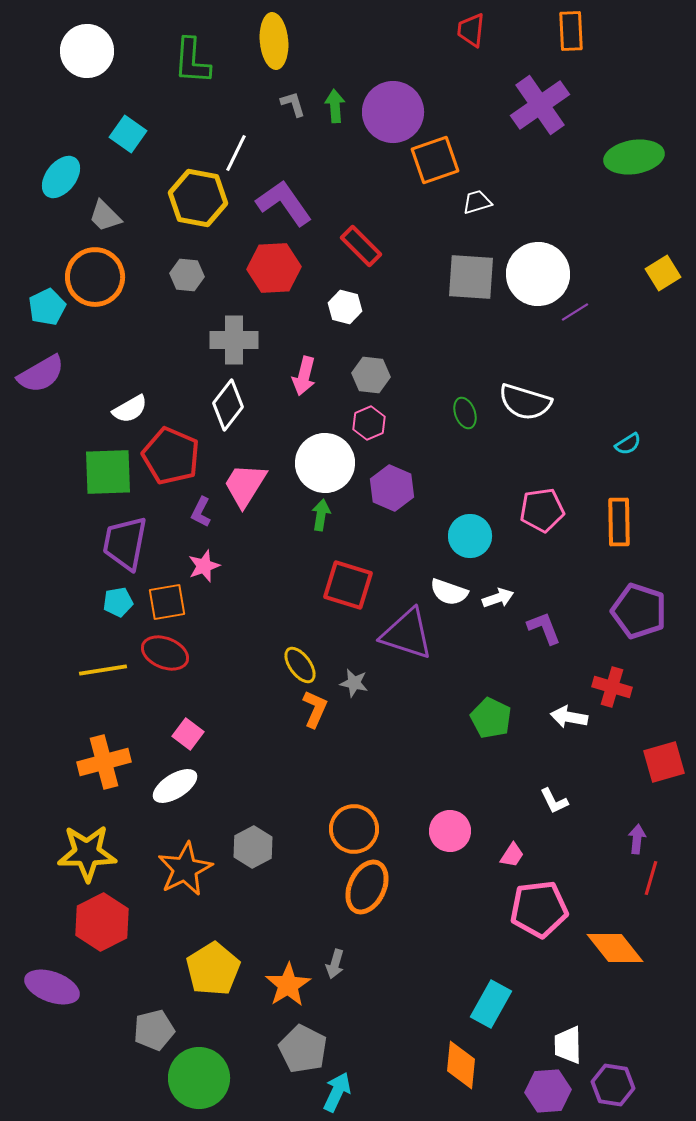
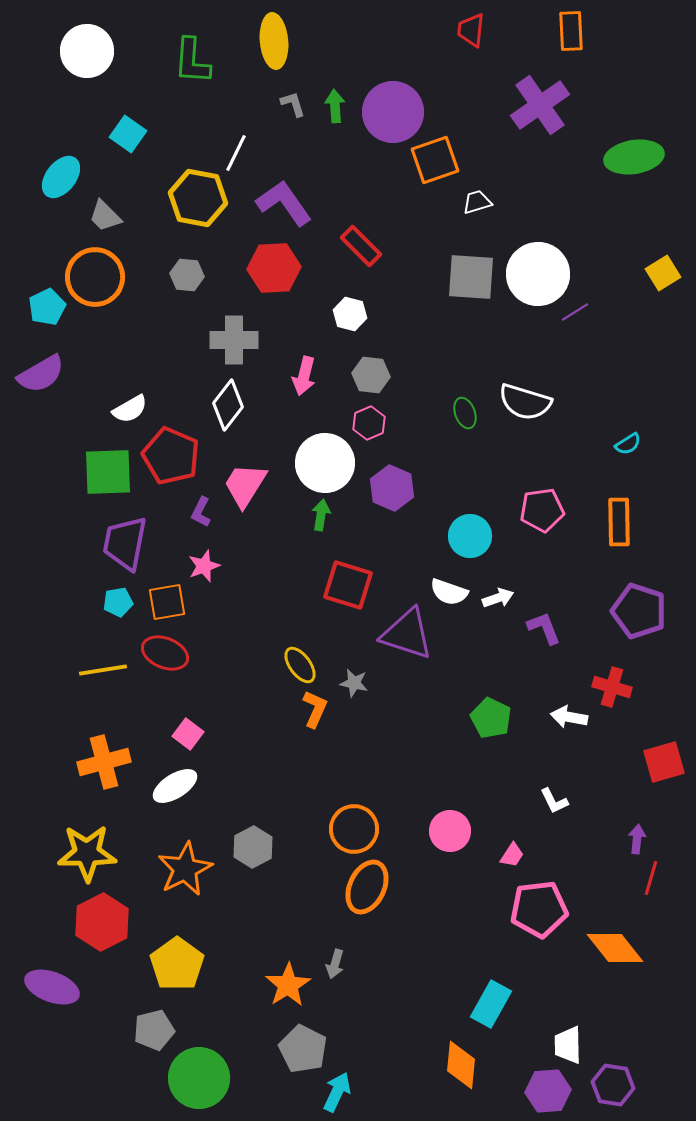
white hexagon at (345, 307): moved 5 px right, 7 px down
yellow pentagon at (213, 969): moved 36 px left, 5 px up; rotated 4 degrees counterclockwise
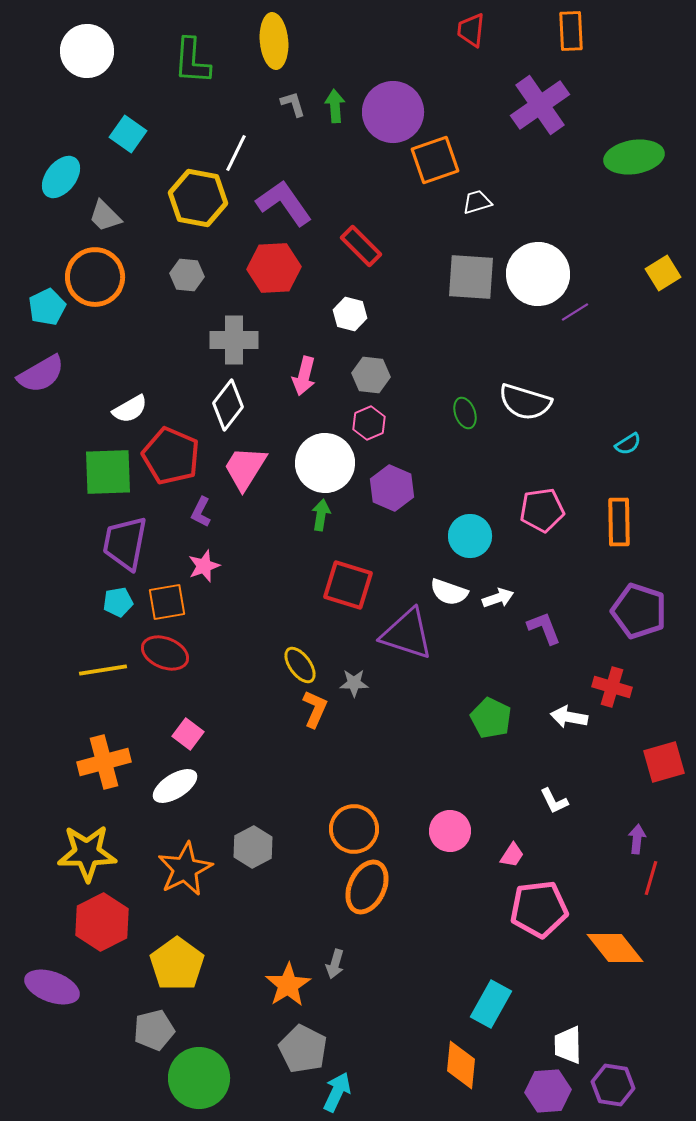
pink trapezoid at (245, 485): moved 17 px up
gray star at (354, 683): rotated 12 degrees counterclockwise
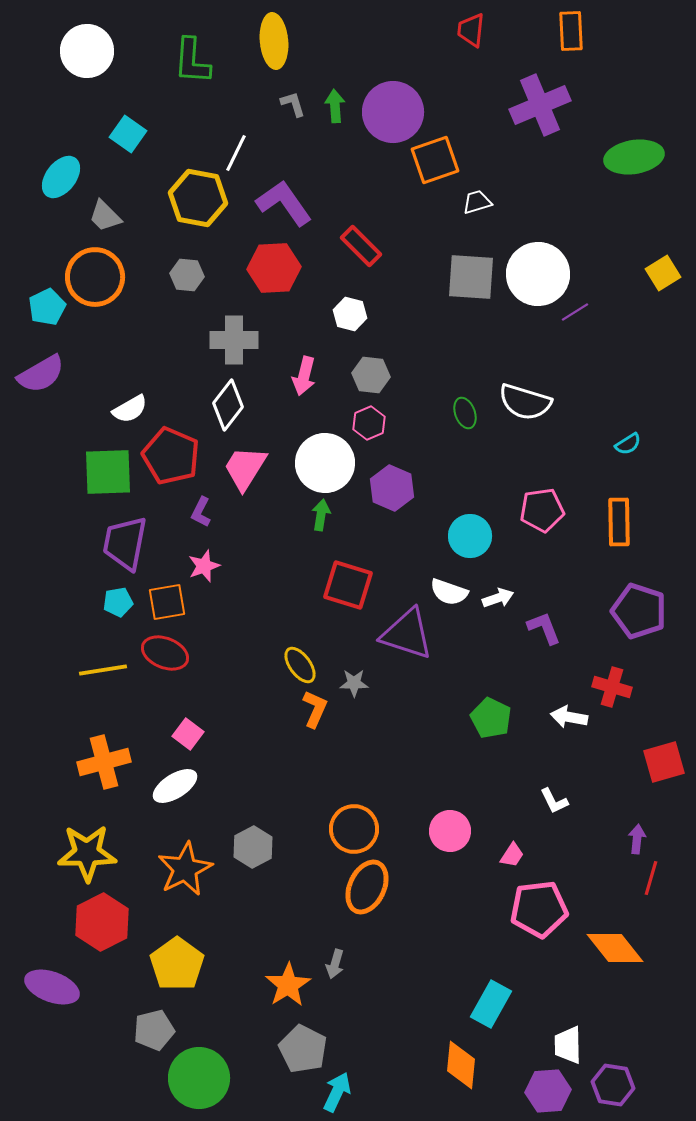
purple cross at (540, 105): rotated 12 degrees clockwise
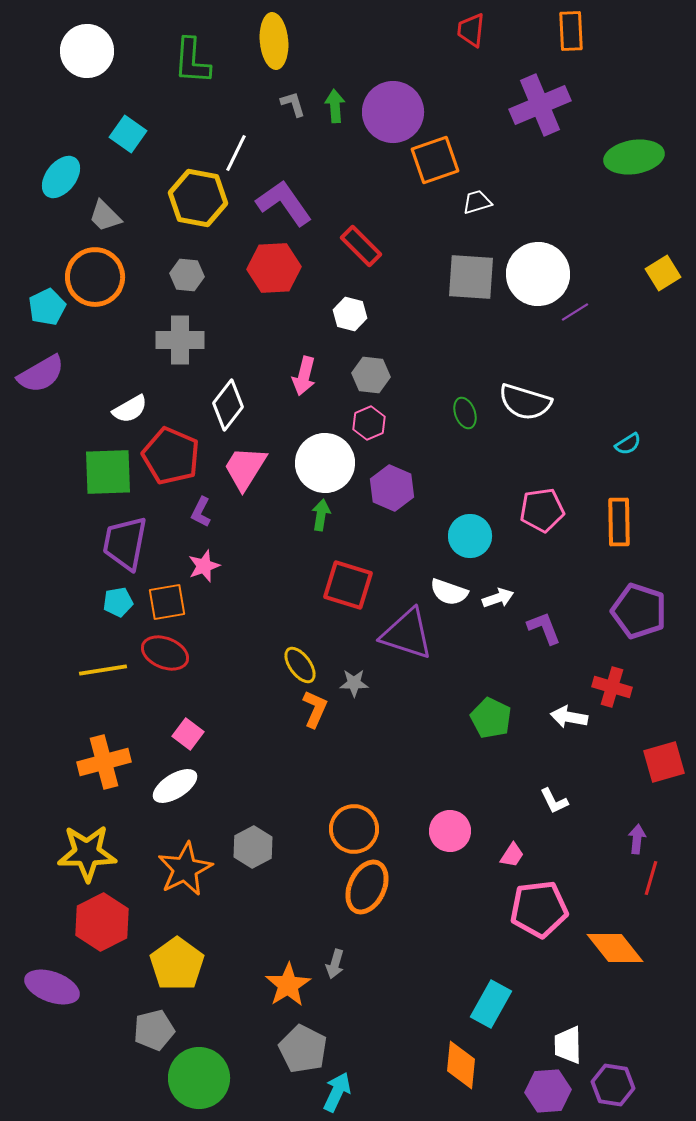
gray cross at (234, 340): moved 54 px left
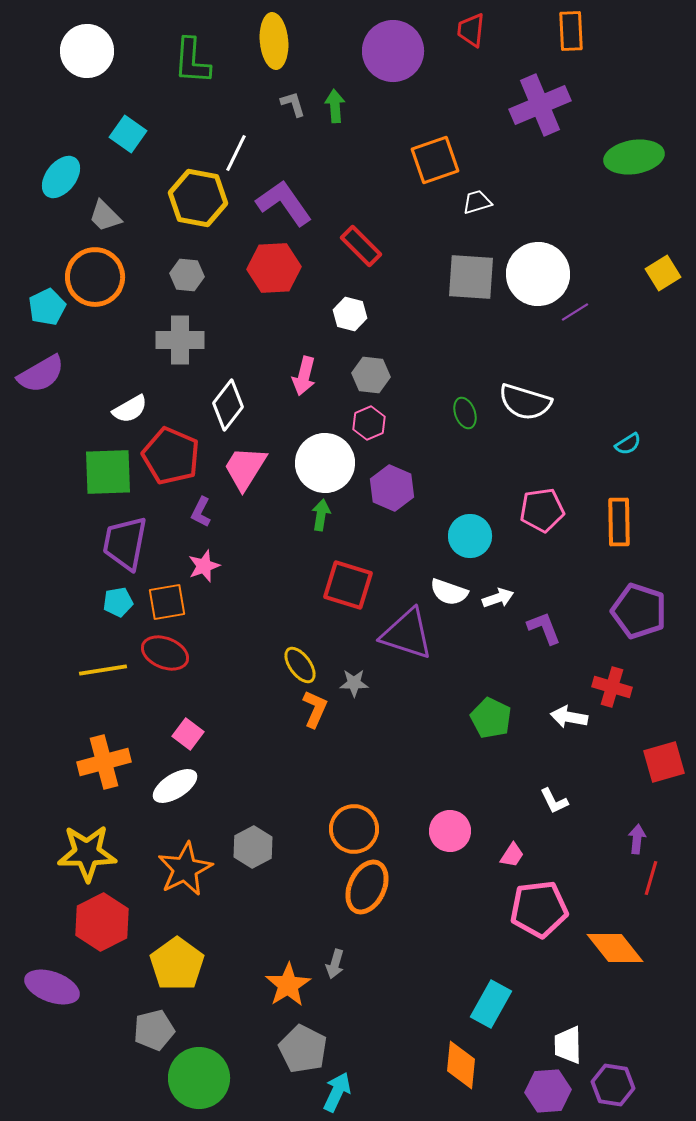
purple circle at (393, 112): moved 61 px up
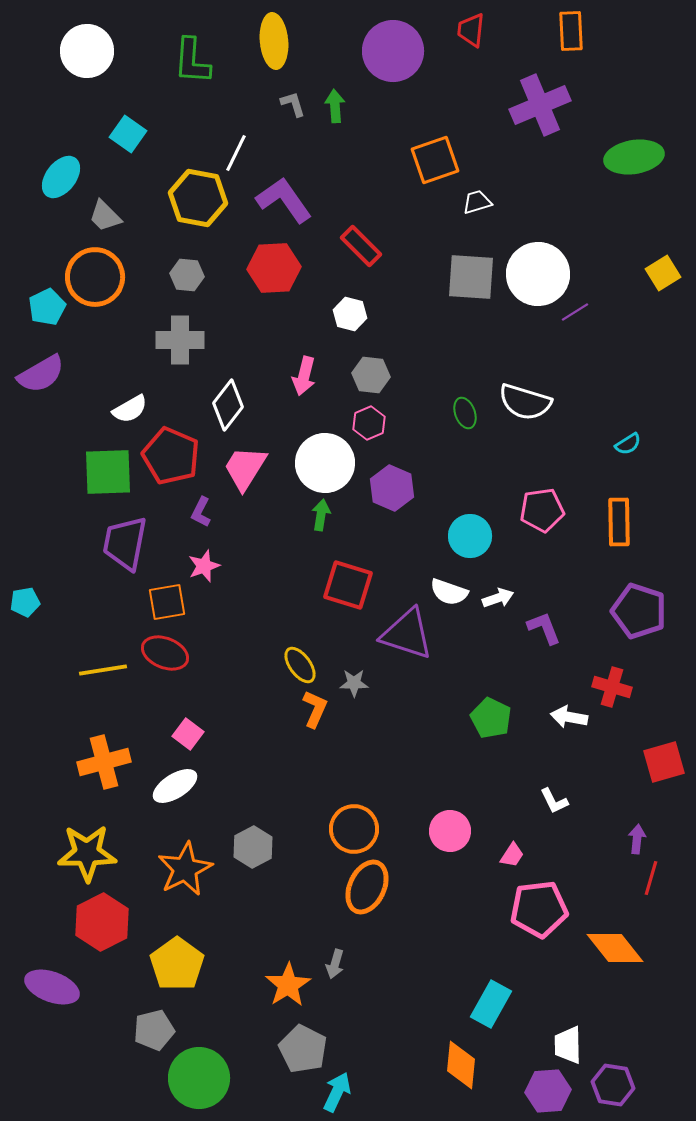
purple L-shape at (284, 203): moved 3 px up
cyan pentagon at (118, 602): moved 93 px left
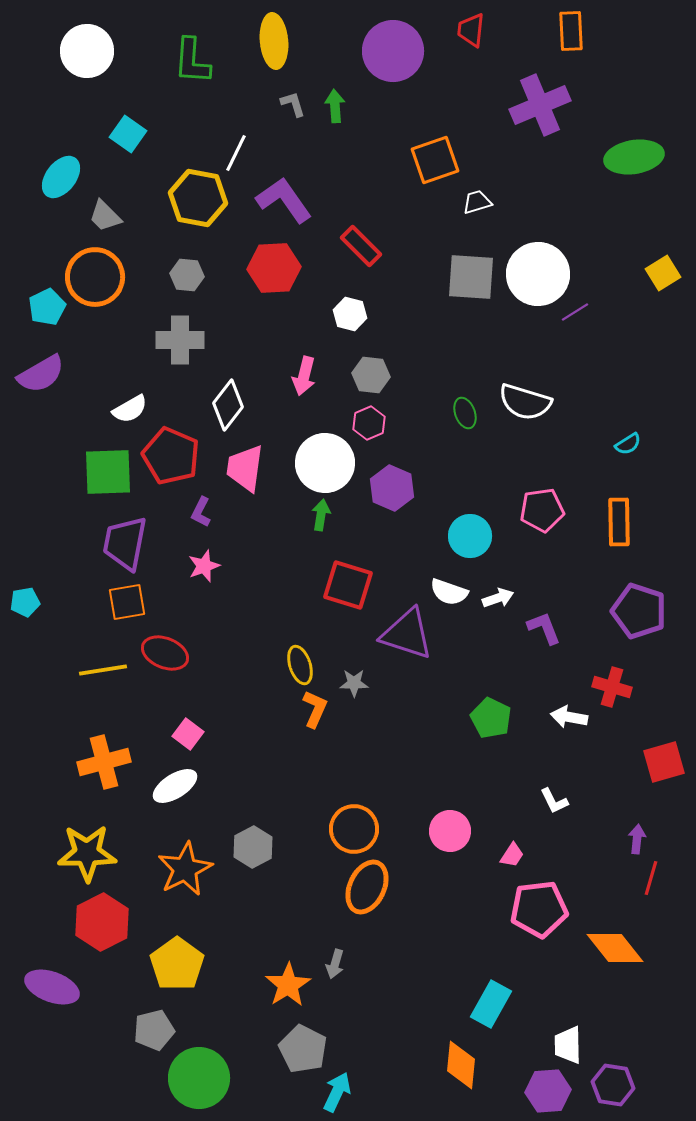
pink trapezoid at (245, 468): rotated 24 degrees counterclockwise
orange square at (167, 602): moved 40 px left
yellow ellipse at (300, 665): rotated 18 degrees clockwise
